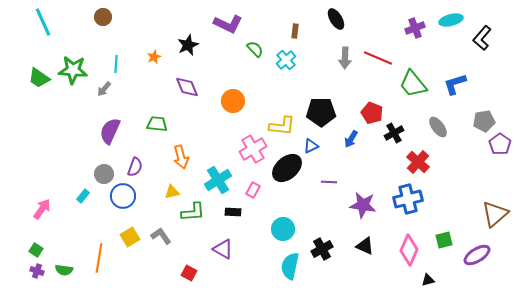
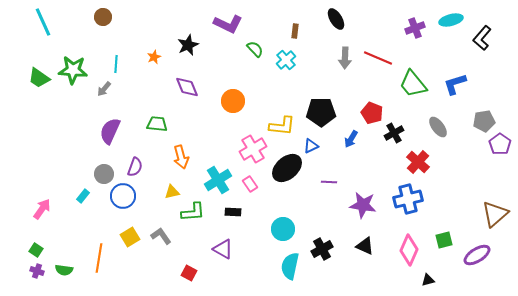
pink rectangle at (253, 190): moved 3 px left, 6 px up; rotated 63 degrees counterclockwise
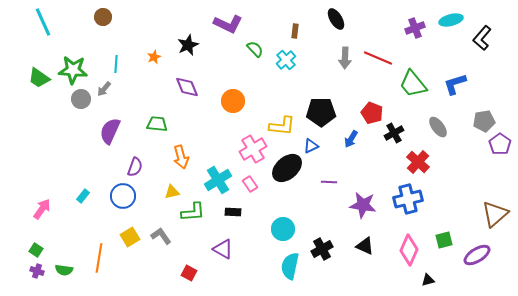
gray circle at (104, 174): moved 23 px left, 75 px up
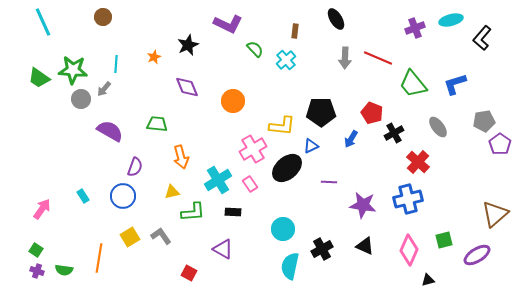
purple semicircle at (110, 131): rotated 96 degrees clockwise
cyan rectangle at (83, 196): rotated 72 degrees counterclockwise
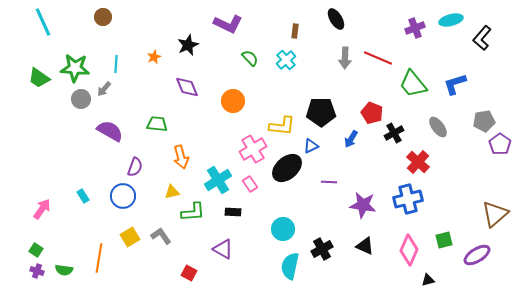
green semicircle at (255, 49): moved 5 px left, 9 px down
green star at (73, 70): moved 2 px right, 2 px up
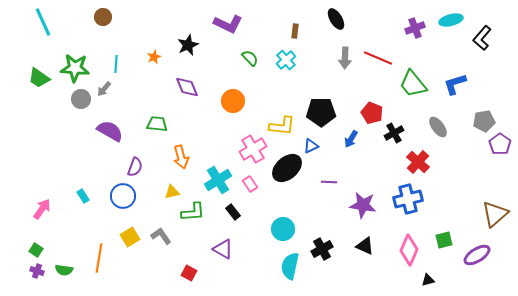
black rectangle at (233, 212): rotated 49 degrees clockwise
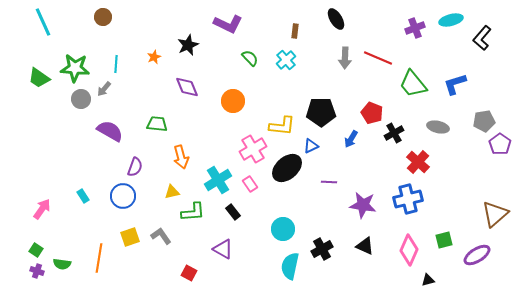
gray ellipse at (438, 127): rotated 40 degrees counterclockwise
yellow square at (130, 237): rotated 12 degrees clockwise
green semicircle at (64, 270): moved 2 px left, 6 px up
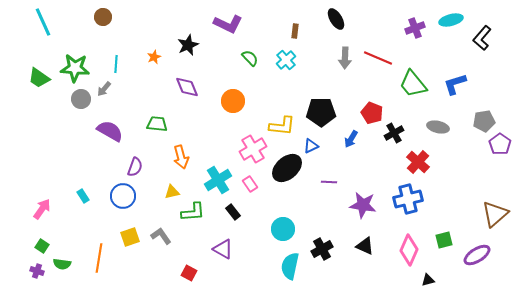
green square at (36, 250): moved 6 px right, 4 px up
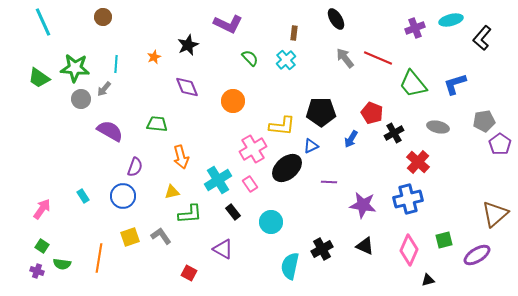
brown rectangle at (295, 31): moved 1 px left, 2 px down
gray arrow at (345, 58): rotated 140 degrees clockwise
green L-shape at (193, 212): moved 3 px left, 2 px down
cyan circle at (283, 229): moved 12 px left, 7 px up
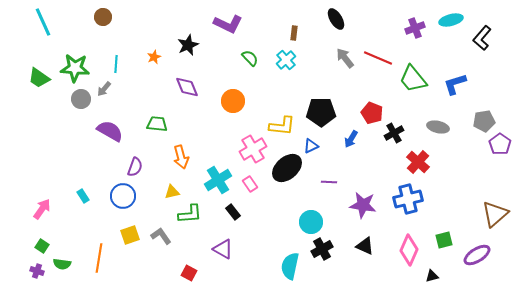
green trapezoid at (413, 84): moved 5 px up
cyan circle at (271, 222): moved 40 px right
yellow square at (130, 237): moved 2 px up
black triangle at (428, 280): moved 4 px right, 4 px up
